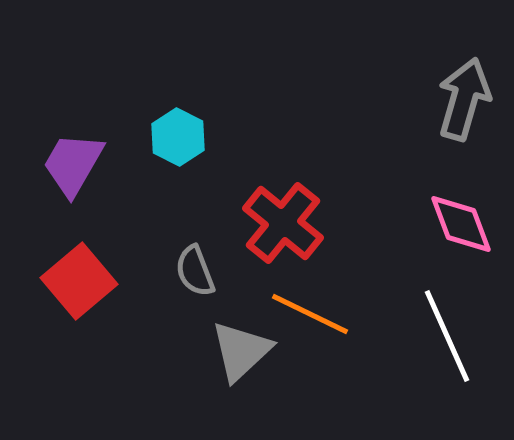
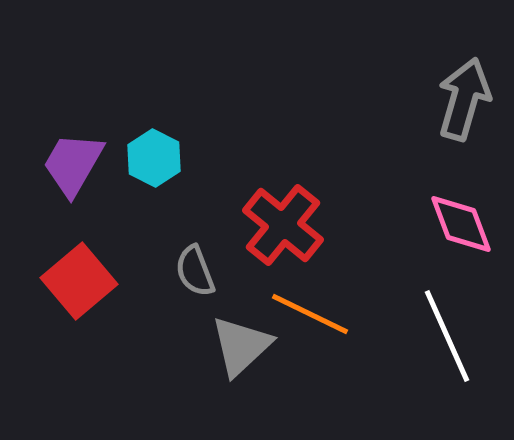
cyan hexagon: moved 24 px left, 21 px down
red cross: moved 2 px down
gray triangle: moved 5 px up
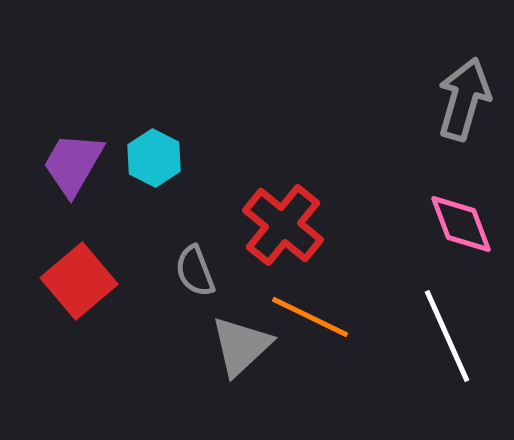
orange line: moved 3 px down
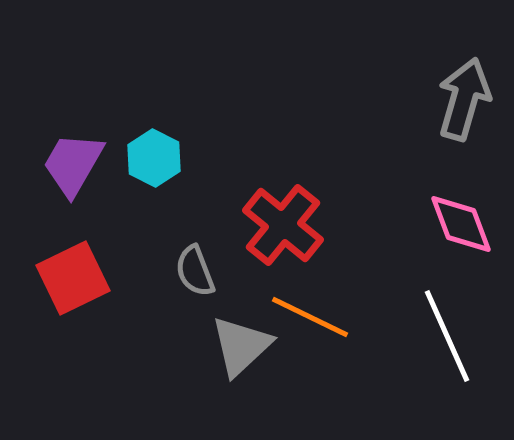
red square: moved 6 px left, 3 px up; rotated 14 degrees clockwise
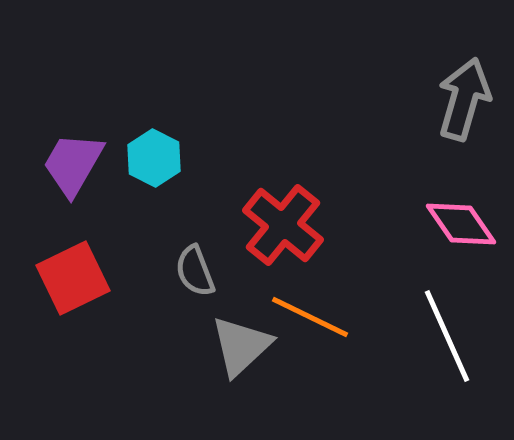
pink diamond: rotated 14 degrees counterclockwise
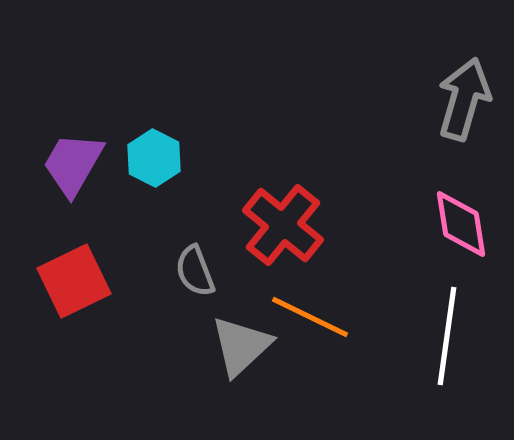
pink diamond: rotated 26 degrees clockwise
red square: moved 1 px right, 3 px down
white line: rotated 32 degrees clockwise
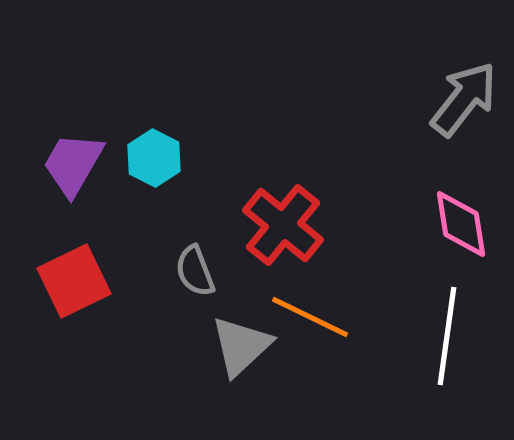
gray arrow: rotated 22 degrees clockwise
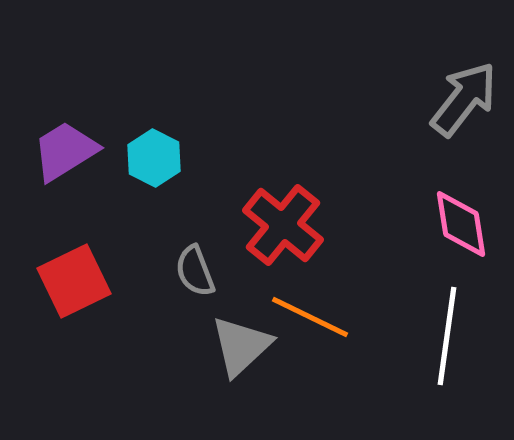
purple trapezoid: moved 8 px left, 13 px up; rotated 28 degrees clockwise
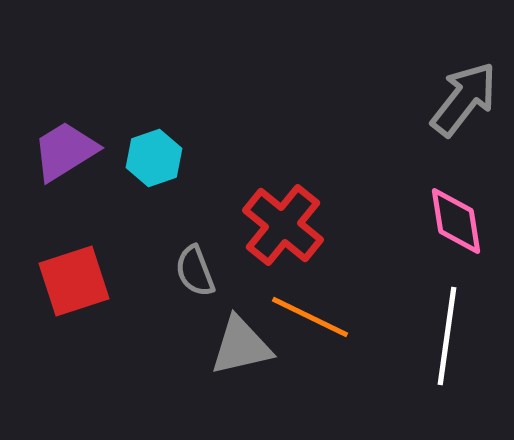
cyan hexagon: rotated 14 degrees clockwise
pink diamond: moved 5 px left, 3 px up
red square: rotated 8 degrees clockwise
gray triangle: rotated 30 degrees clockwise
